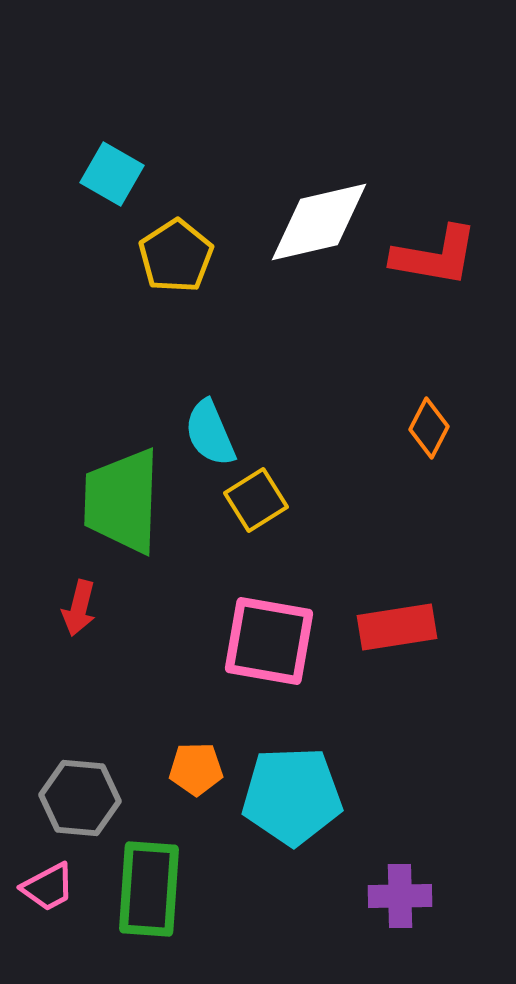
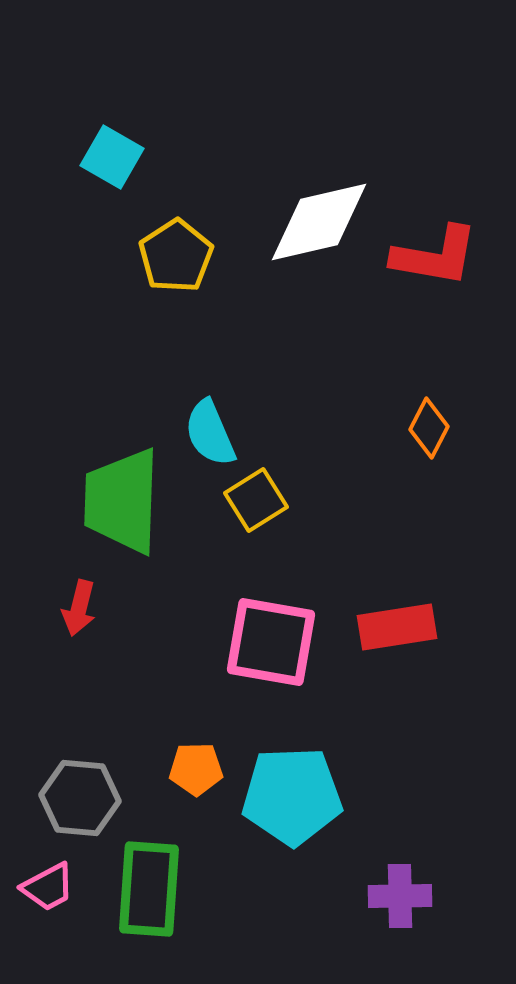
cyan square: moved 17 px up
pink square: moved 2 px right, 1 px down
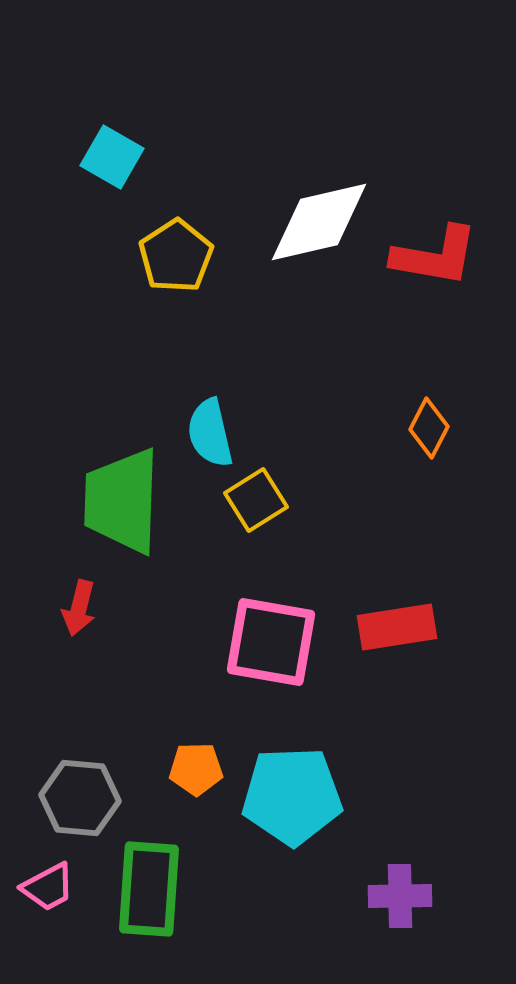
cyan semicircle: rotated 10 degrees clockwise
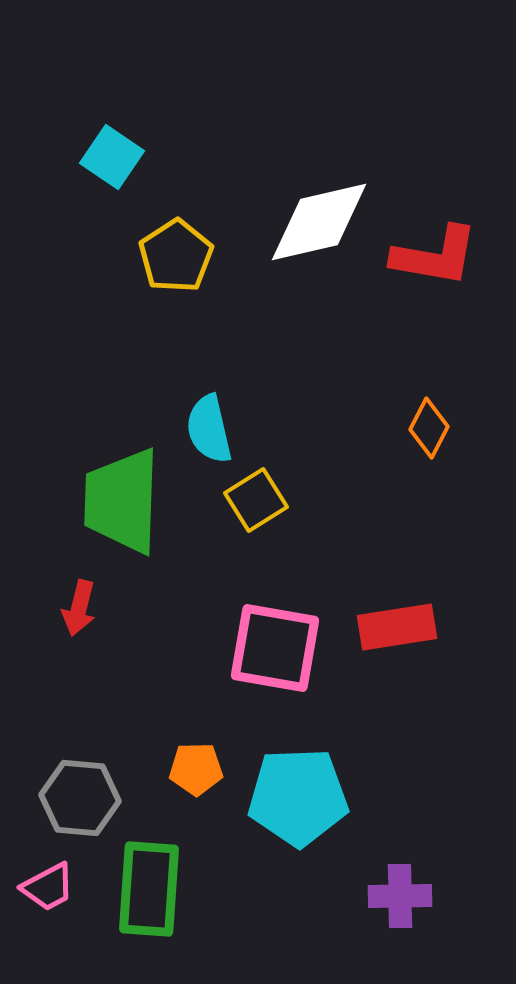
cyan square: rotated 4 degrees clockwise
cyan semicircle: moved 1 px left, 4 px up
pink square: moved 4 px right, 6 px down
cyan pentagon: moved 6 px right, 1 px down
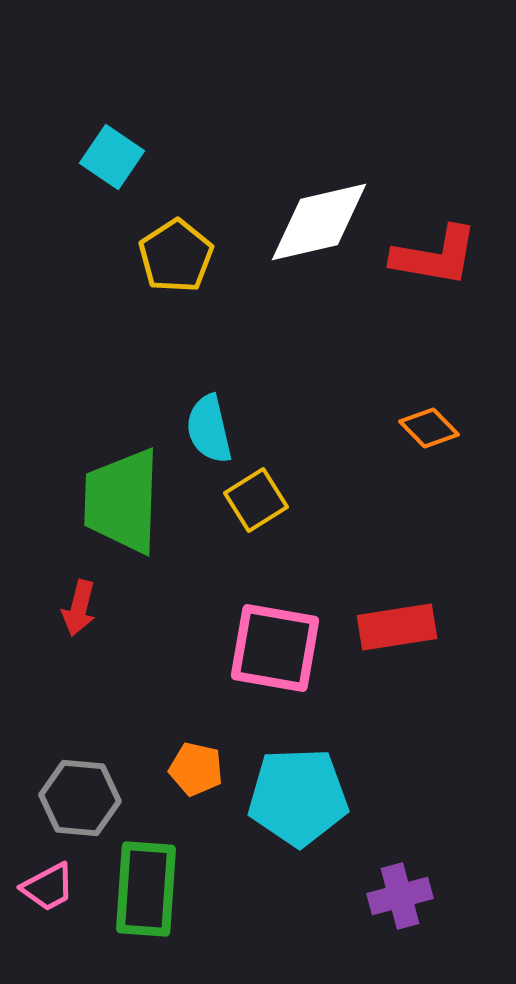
orange diamond: rotated 72 degrees counterclockwise
orange pentagon: rotated 14 degrees clockwise
green rectangle: moved 3 px left
purple cross: rotated 14 degrees counterclockwise
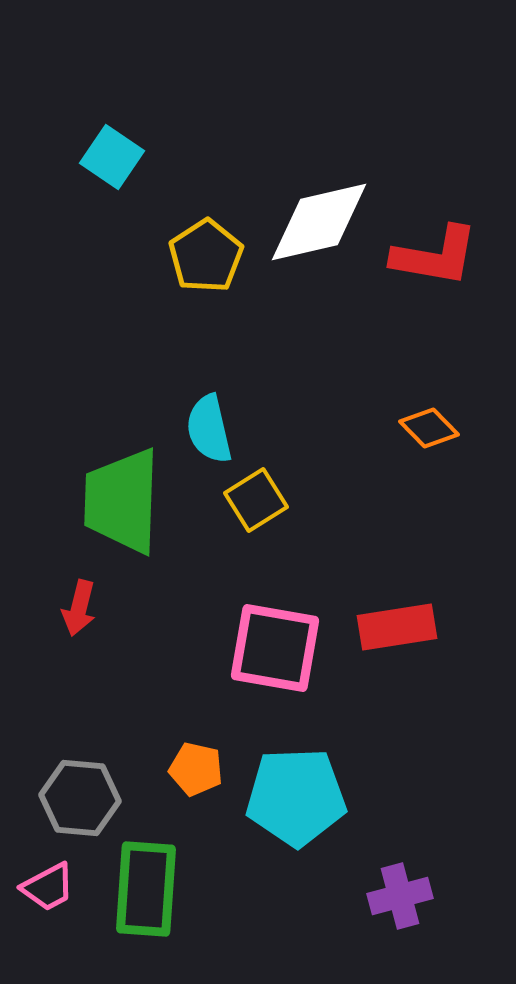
yellow pentagon: moved 30 px right
cyan pentagon: moved 2 px left
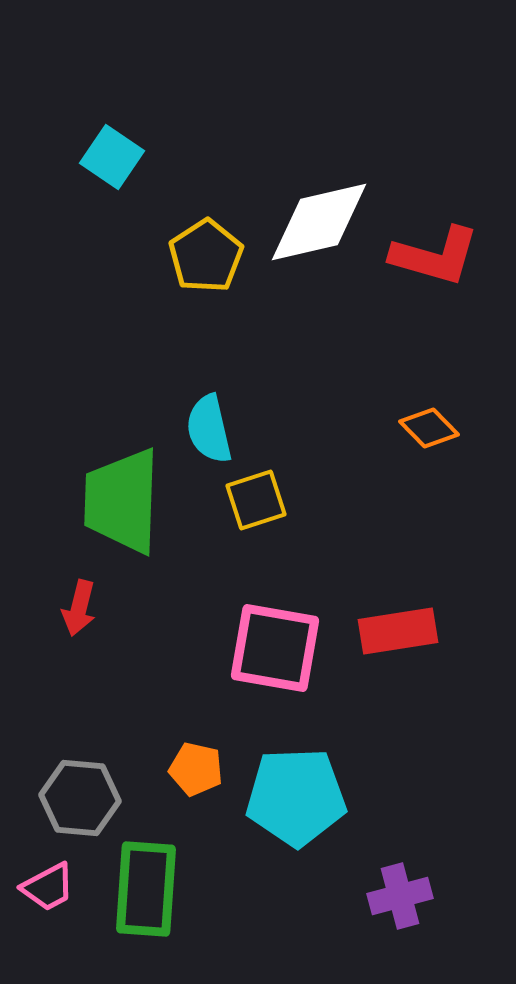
red L-shape: rotated 6 degrees clockwise
yellow square: rotated 14 degrees clockwise
red rectangle: moved 1 px right, 4 px down
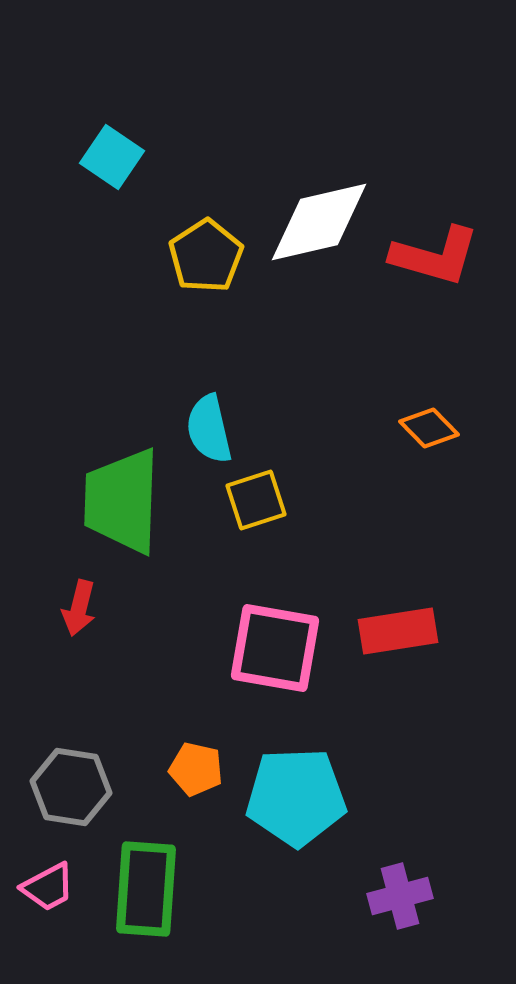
gray hexagon: moved 9 px left, 11 px up; rotated 4 degrees clockwise
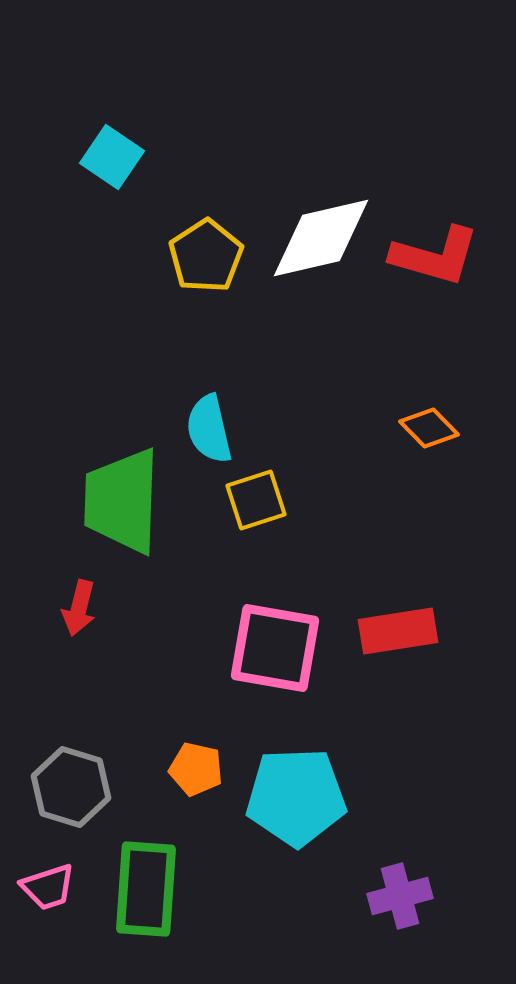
white diamond: moved 2 px right, 16 px down
gray hexagon: rotated 8 degrees clockwise
pink trapezoid: rotated 10 degrees clockwise
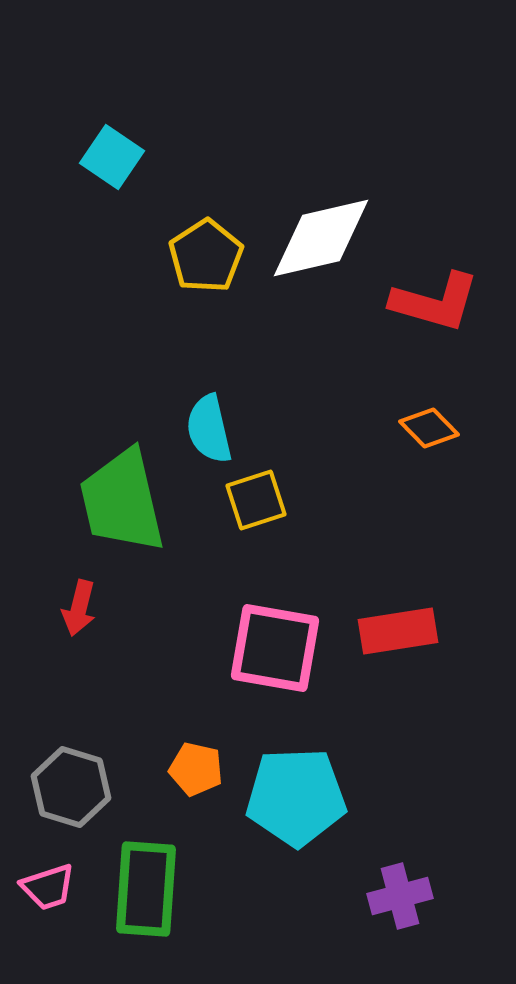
red L-shape: moved 46 px down
green trapezoid: rotated 15 degrees counterclockwise
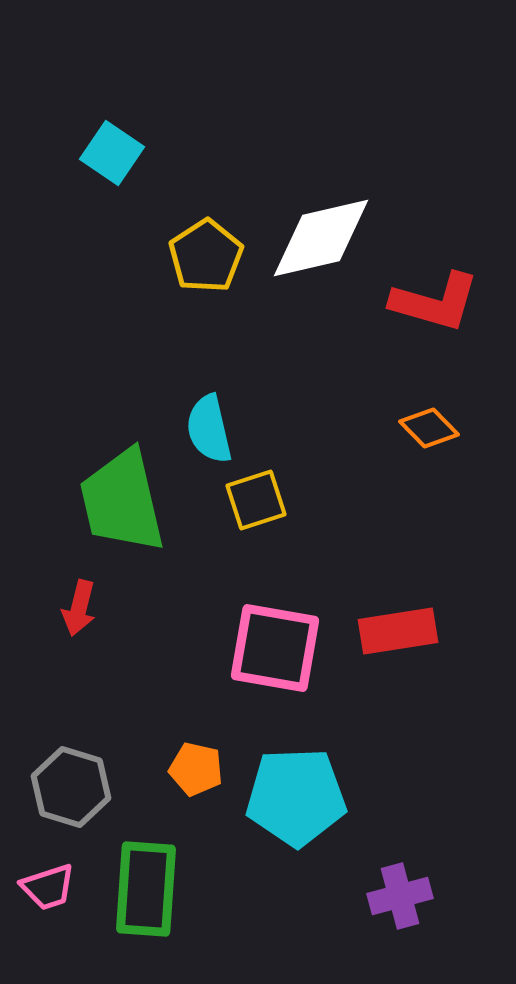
cyan square: moved 4 px up
